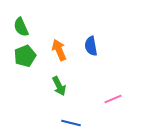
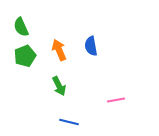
pink line: moved 3 px right, 1 px down; rotated 12 degrees clockwise
blue line: moved 2 px left, 1 px up
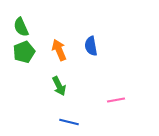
green pentagon: moved 1 px left, 4 px up
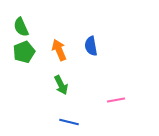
green arrow: moved 2 px right, 1 px up
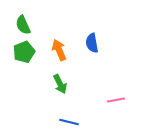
green semicircle: moved 2 px right, 2 px up
blue semicircle: moved 1 px right, 3 px up
green arrow: moved 1 px left, 1 px up
